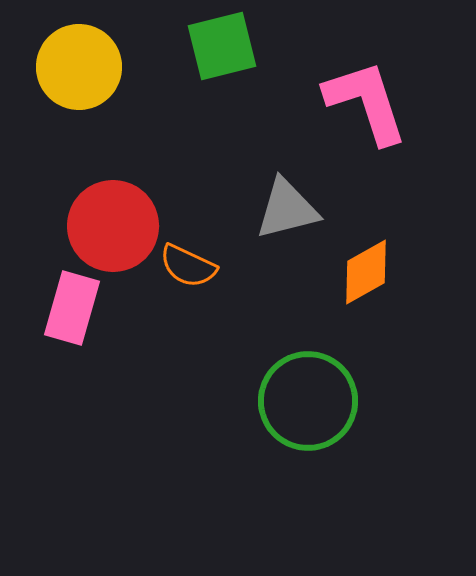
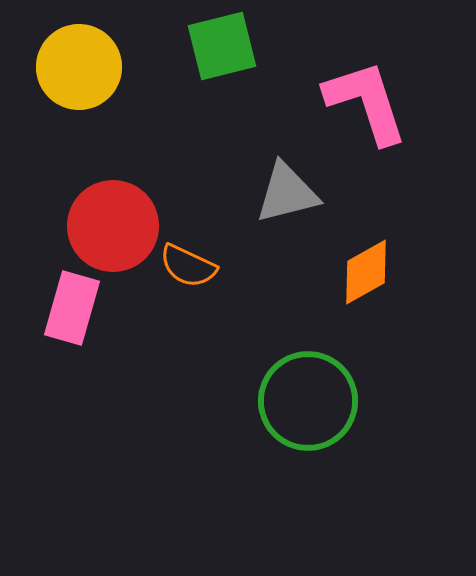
gray triangle: moved 16 px up
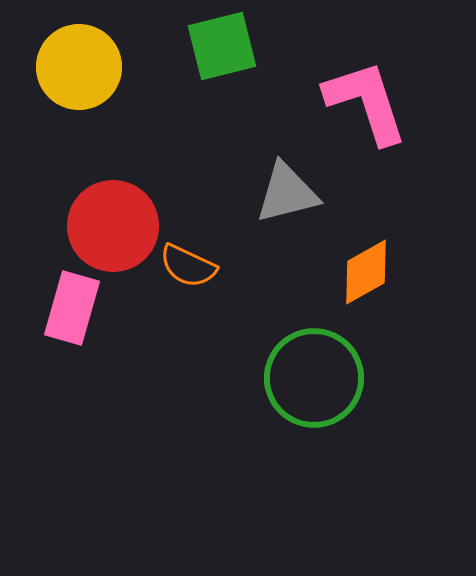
green circle: moved 6 px right, 23 px up
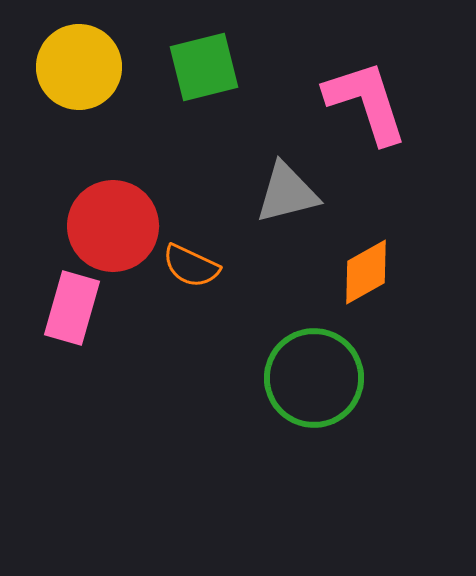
green square: moved 18 px left, 21 px down
orange semicircle: moved 3 px right
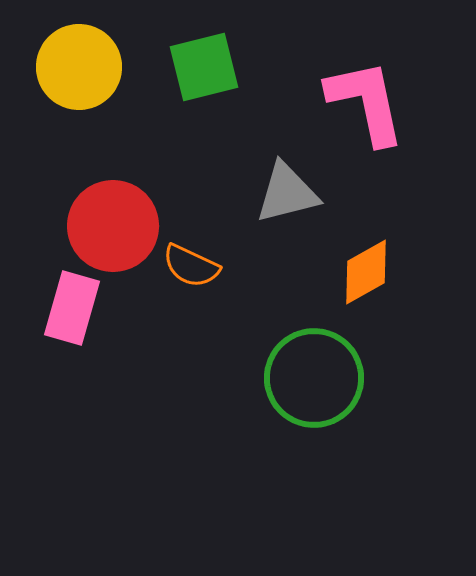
pink L-shape: rotated 6 degrees clockwise
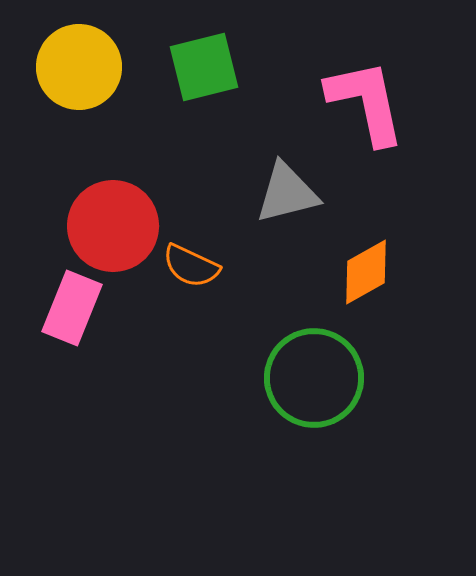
pink rectangle: rotated 6 degrees clockwise
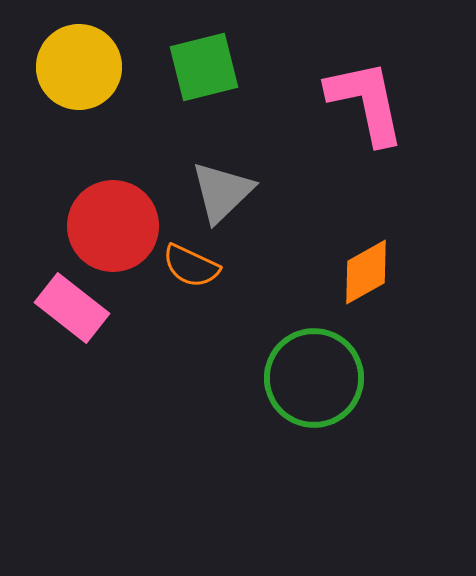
gray triangle: moved 65 px left, 1 px up; rotated 30 degrees counterclockwise
pink rectangle: rotated 74 degrees counterclockwise
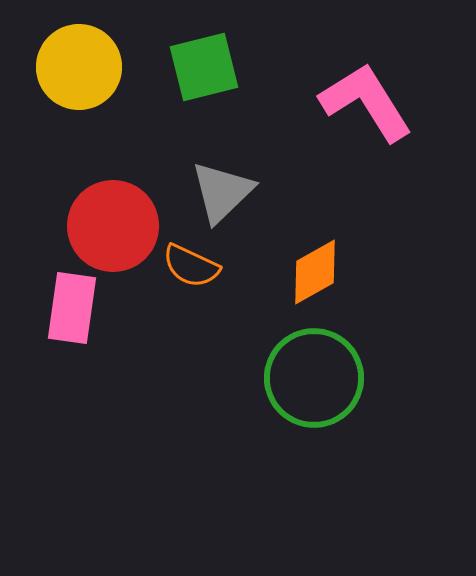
pink L-shape: rotated 20 degrees counterclockwise
orange diamond: moved 51 px left
pink rectangle: rotated 60 degrees clockwise
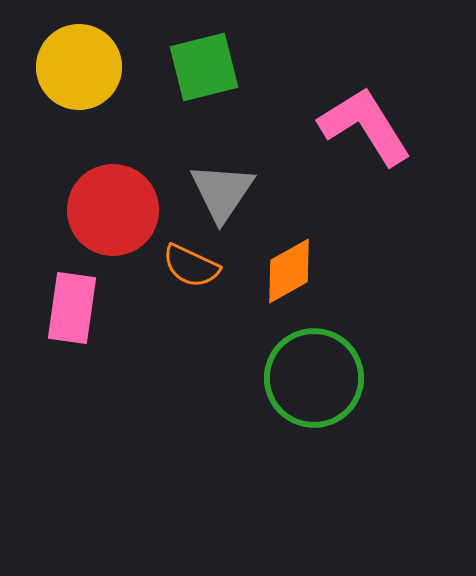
pink L-shape: moved 1 px left, 24 px down
gray triangle: rotated 12 degrees counterclockwise
red circle: moved 16 px up
orange diamond: moved 26 px left, 1 px up
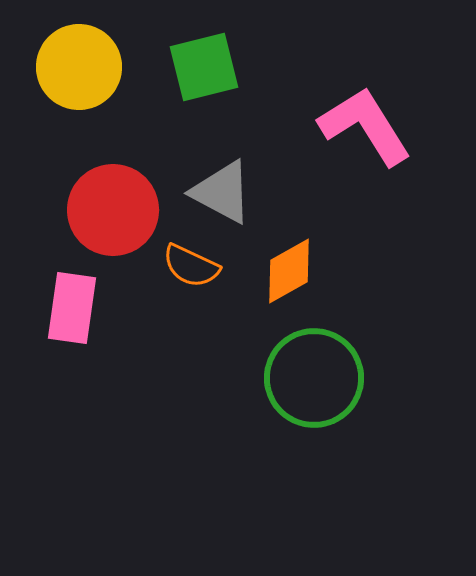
gray triangle: rotated 36 degrees counterclockwise
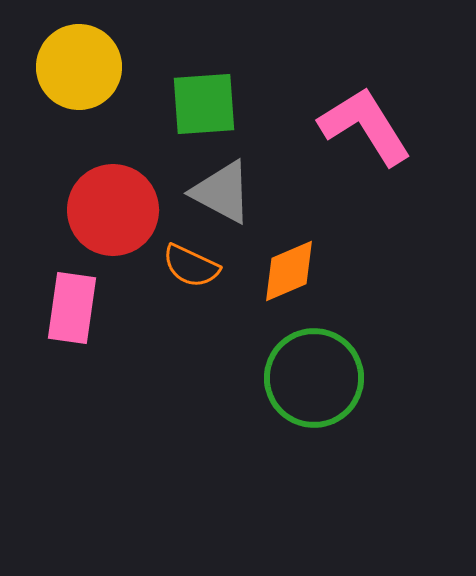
green square: moved 37 px down; rotated 10 degrees clockwise
orange diamond: rotated 6 degrees clockwise
